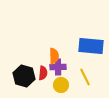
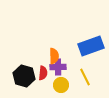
blue rectangle: rotated 25 degrees counterclockwise
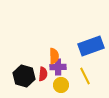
red semicircle: moved 1 px down
yellow line: moved 1 px up
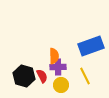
red semicircle: moved 1 px left, 2 px down; rotated 32 degrees counterclockwise
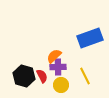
blue rectangle: moved 1 px left, 8 px up
orange semicircle: rotated 133 degrees counterclockwise
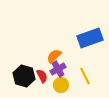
purple cross: moved 2 px down; rotated 28 degrees counterclockwise
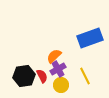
black hexagon: rotated 25 degrees counterclockwise
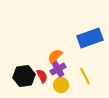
orange semicircle: moved 1 px right
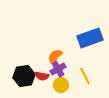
red semicircle: rotated 128 degrees clockwise
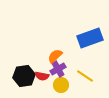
yellow line: rotated 30 degrees counterclockwise
